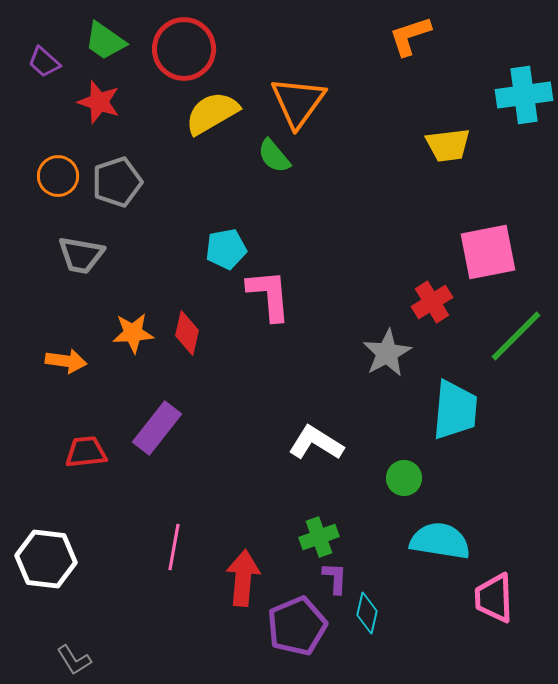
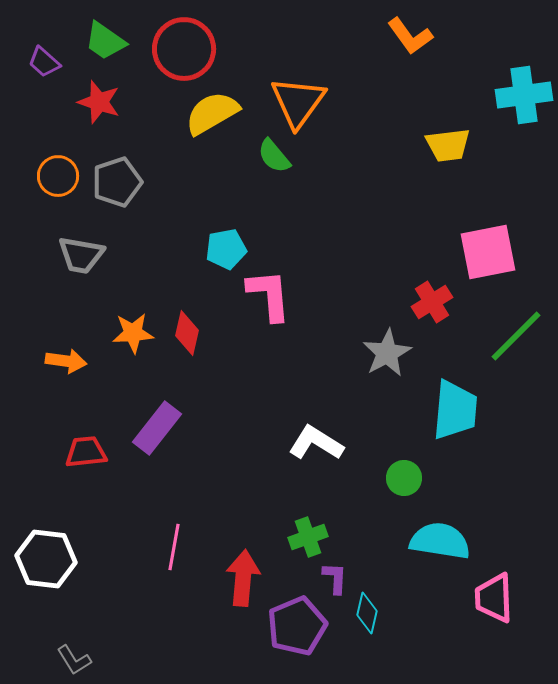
orange L-shape: rotated 108 degrees counterclockwise
green cross: moved 11 px left
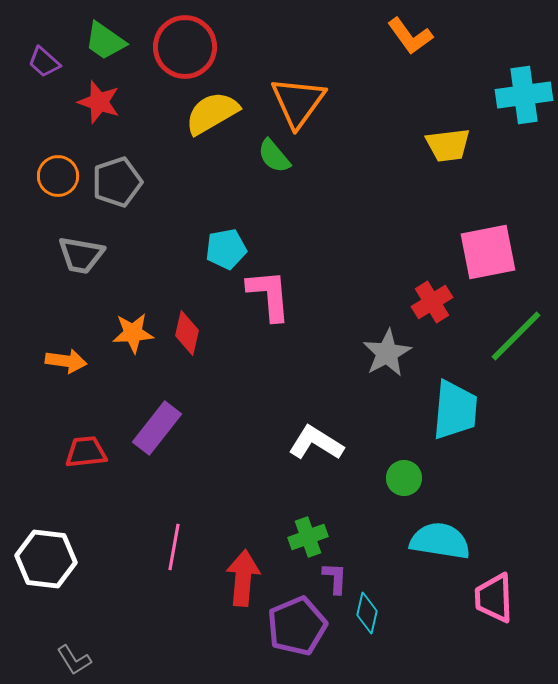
red circle: moved 1 px right, 2 px up
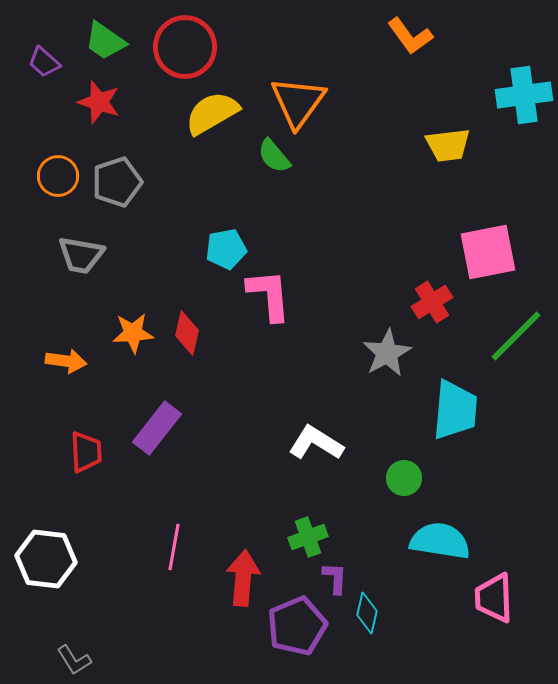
red trapezoid: rotated 93 degrees clockwise
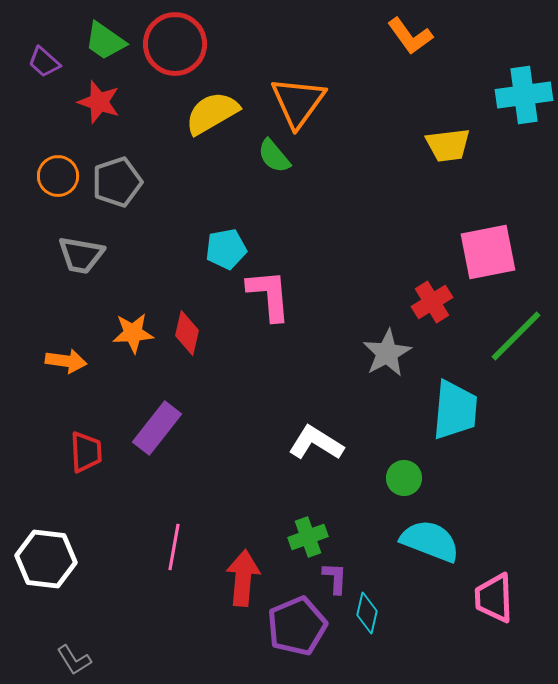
red circle: moved 10 px left, 3 px up
cyan semicircle: moved 10 px left; rotated 12 degrees clockwise
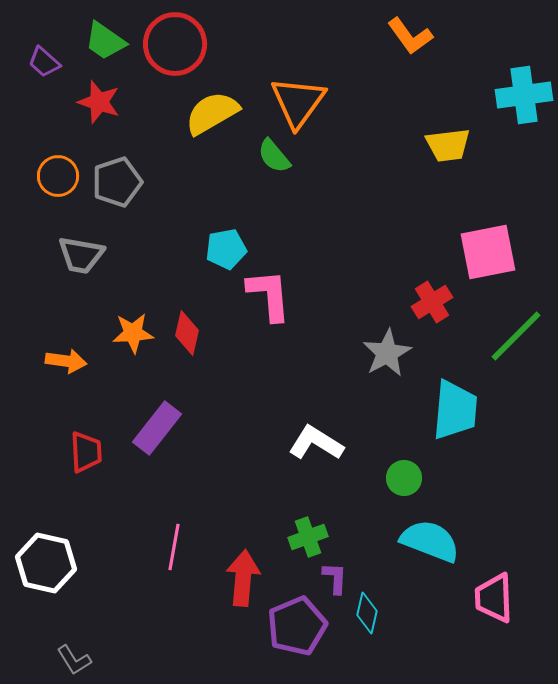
white hexagon: moved 4 px down; rotated 6 degrees clockwise
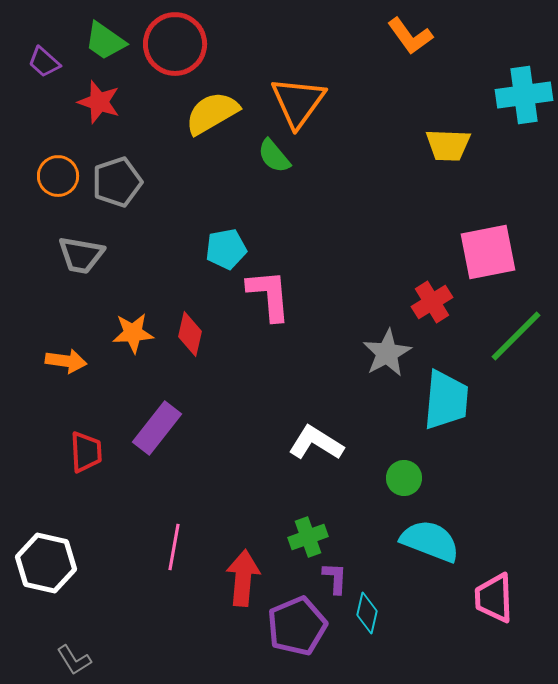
yellow trapezoid: rotated 9 degrees clockwise
red diamond: moved 3 px right, 1 px down
cyan trapezoid: moved 9 px left, 10 px up
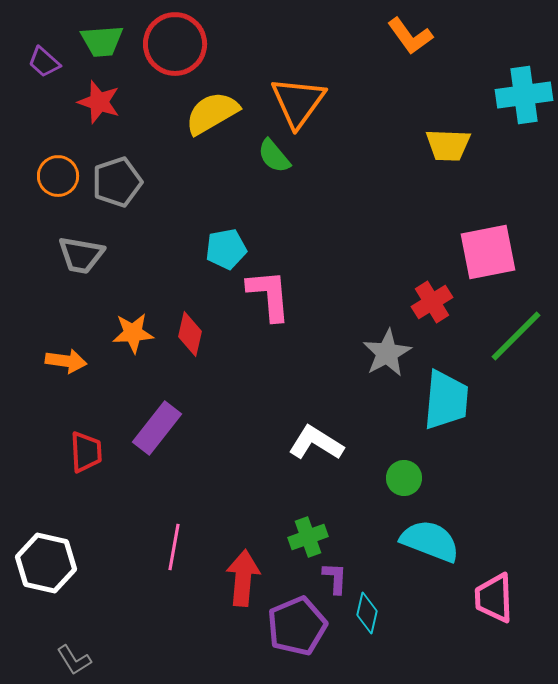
green trapezoid: moved 3 px left; rotated 39 degrees counterclockwise
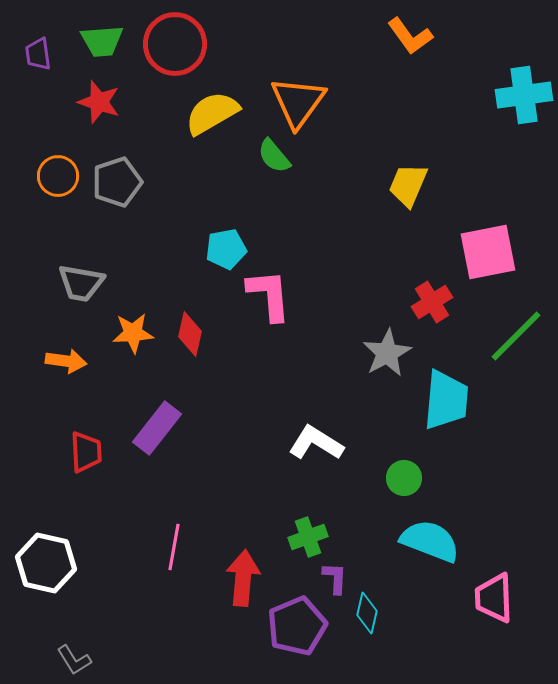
purple trapezoid: moved 6 px left, 8 px up; rotated 40 degrees clockwise
yellow trapezoid: moved 40 px left, 40 px down; rotated 111 degrees clockwise
gray trapezoid: moved 28 px down
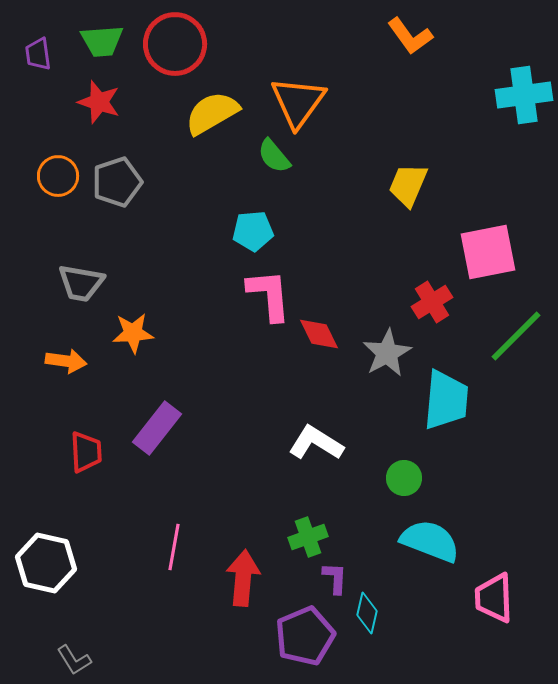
cyan pentagon: moved 27 px right, 18 px up; rotated 6 degrees clockwise
red diamond: moved 129 px right; rotated 39 degrees counterclockwise
purple pentagon: moved 8 px right, 10 px down
